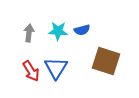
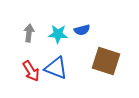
cyan star: moved 3 px down
blue triangle: rotated 40 degrees counterclockwise
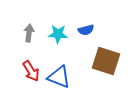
blue semicircle: moved 4 px right
blue triangle: moved 3 px right, 9 px down
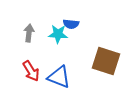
blue semicircle: moved 15 px left, 6 px up; rotated 21 degrees clockwise
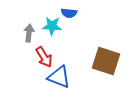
blue semicircle: moved 2 px left, 11 px up
cyan star: moved 6 px left, 8 px up
red arrow: moved 13 px right, 14 px up
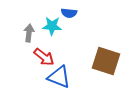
red arrow: rotated 20 degrees counterclockwise
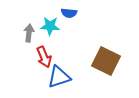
cyan star: moved 2 px left
red arrow: rotated 30 degrees clockwise
brown square: rotated 8 degrees clockwise
blue triangle: rotated 40 degrees counterclockwise
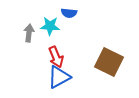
red arrow: moved 12 px right
brown square: moved 3 px right, 1 px down
blue triangle: rotated 10 degrees counterclockwise
